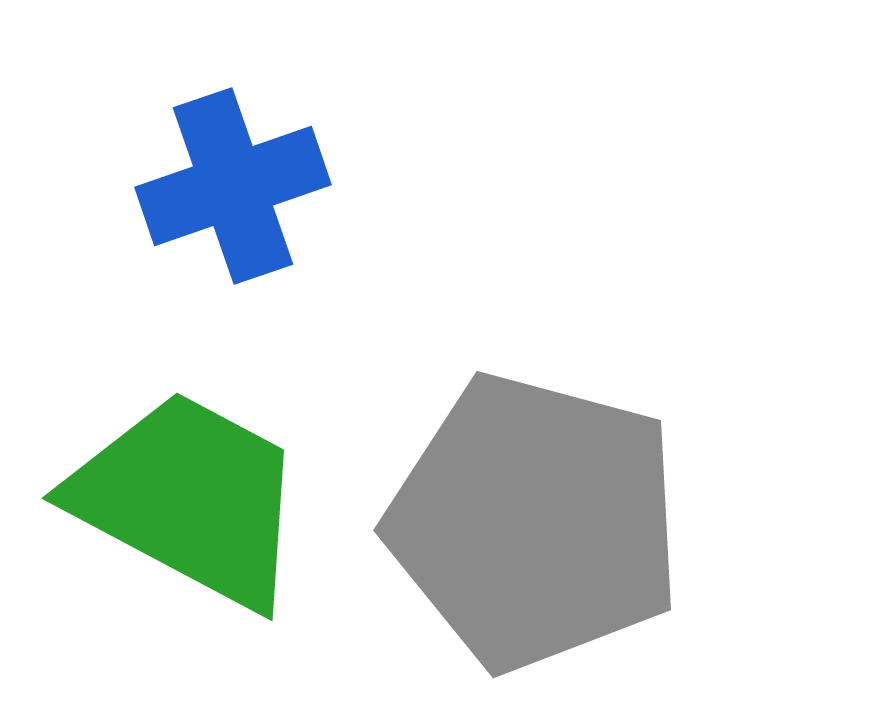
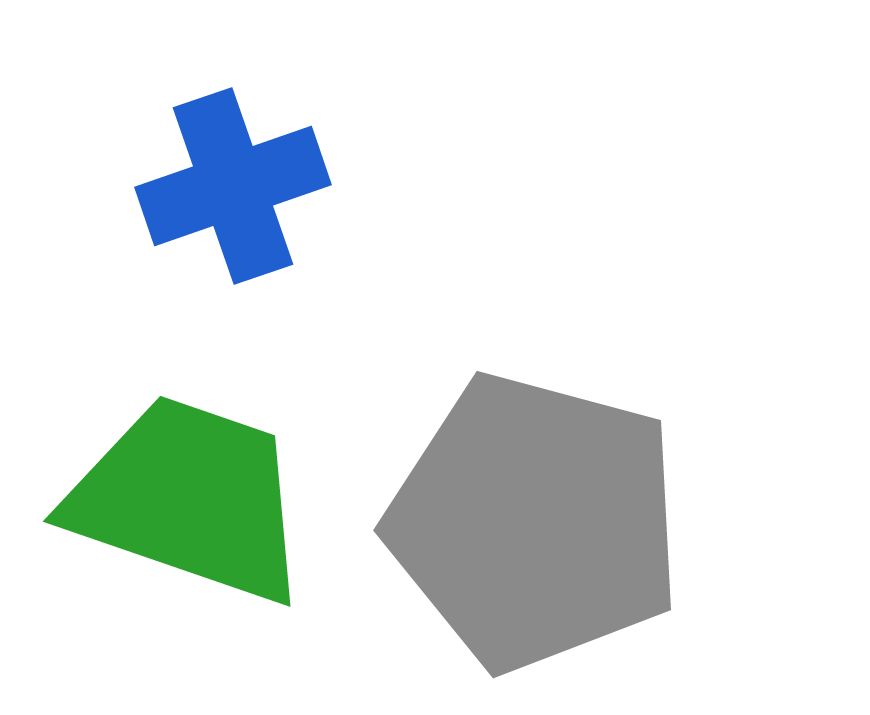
green trapezoid: rotated 9 degrees counterclockwise
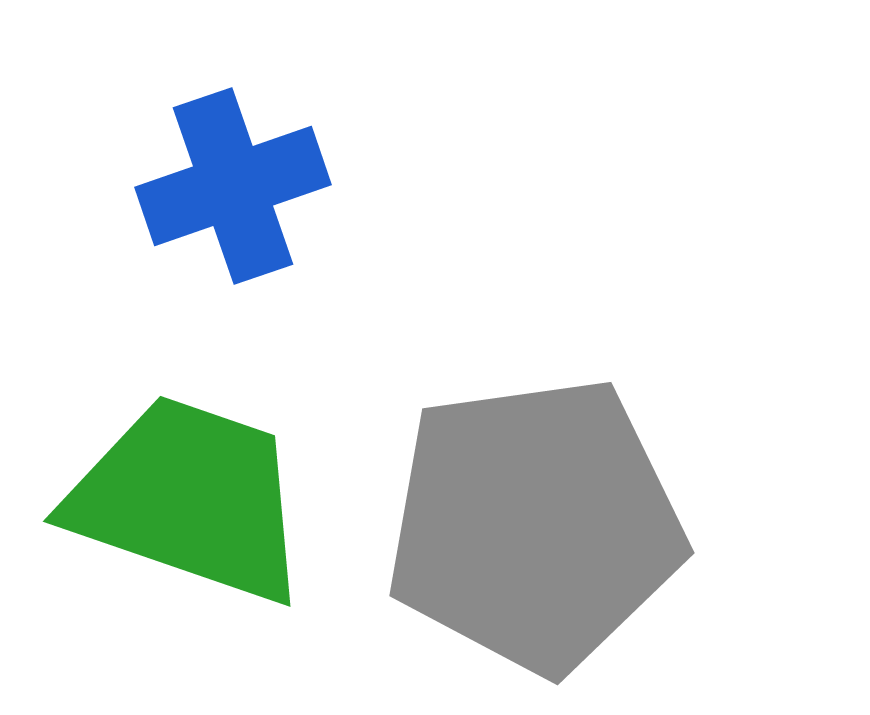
gray pentagon: moved 3 px down; rotated 23 degrees counterclockwise
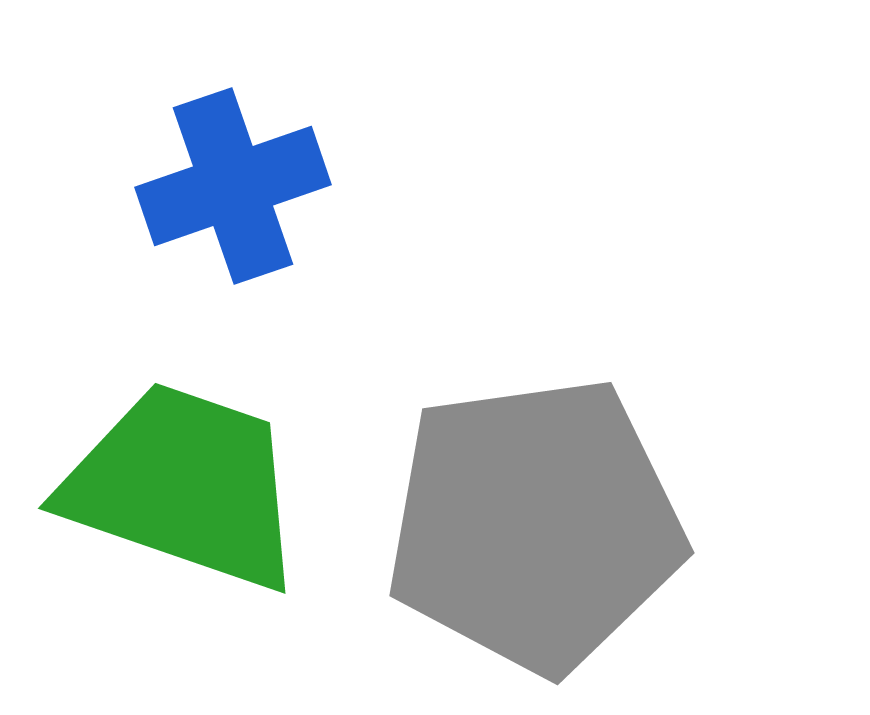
green trapezoid: moved 5 px left, 13 px up
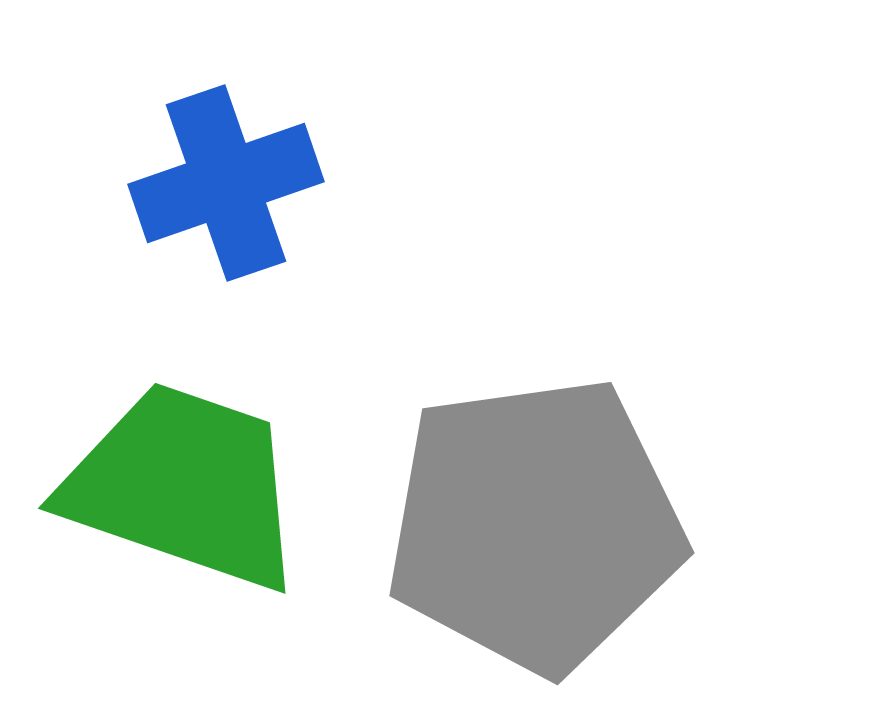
blue cross: moved 7 px left, 3 px up
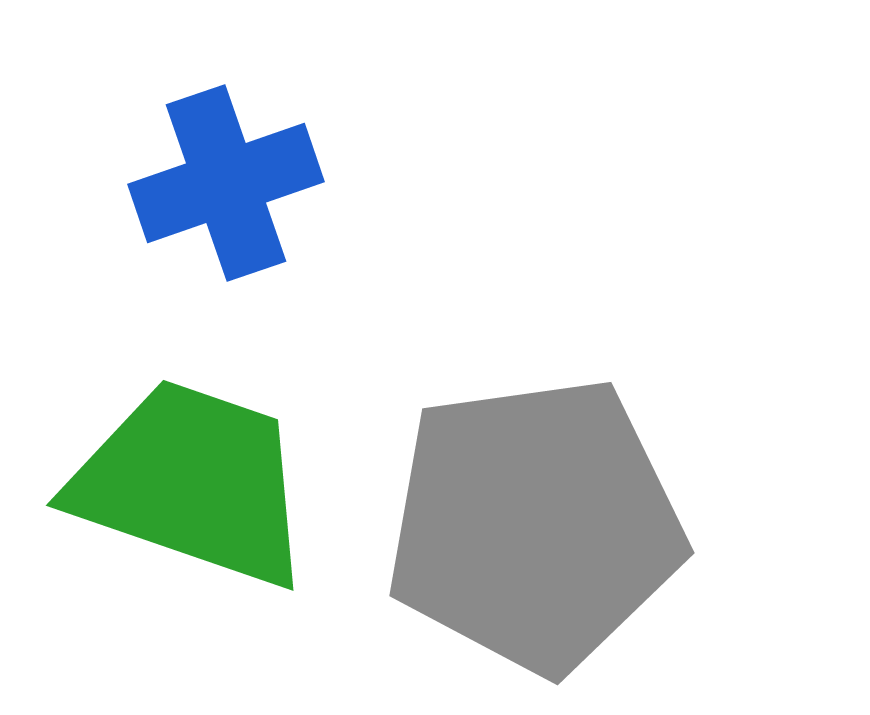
green trapezoid: moved 8 px right, 3 px up
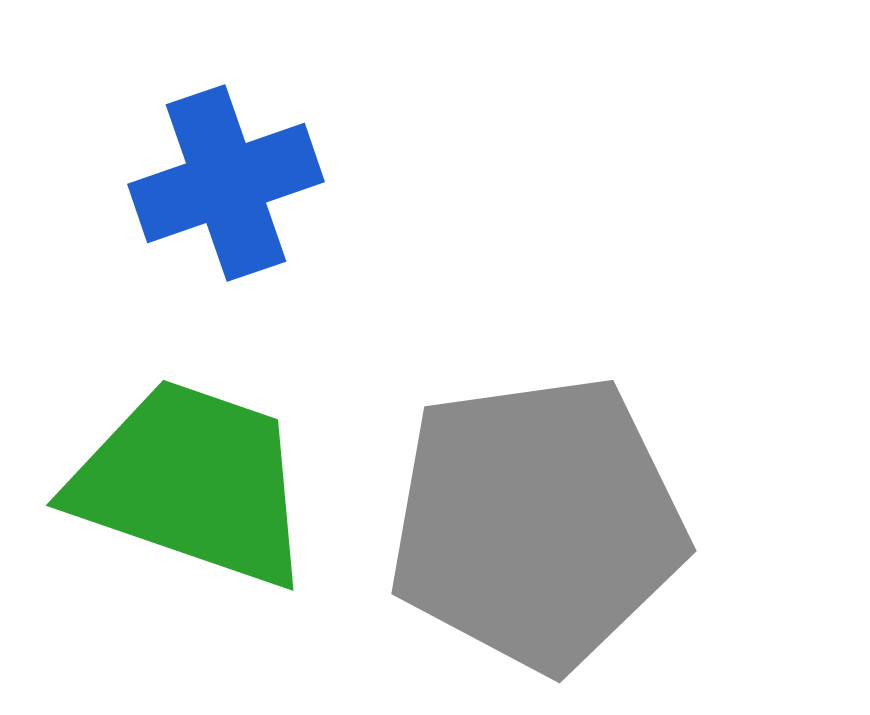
gray pentagon: moved 2 px right, 2 px up
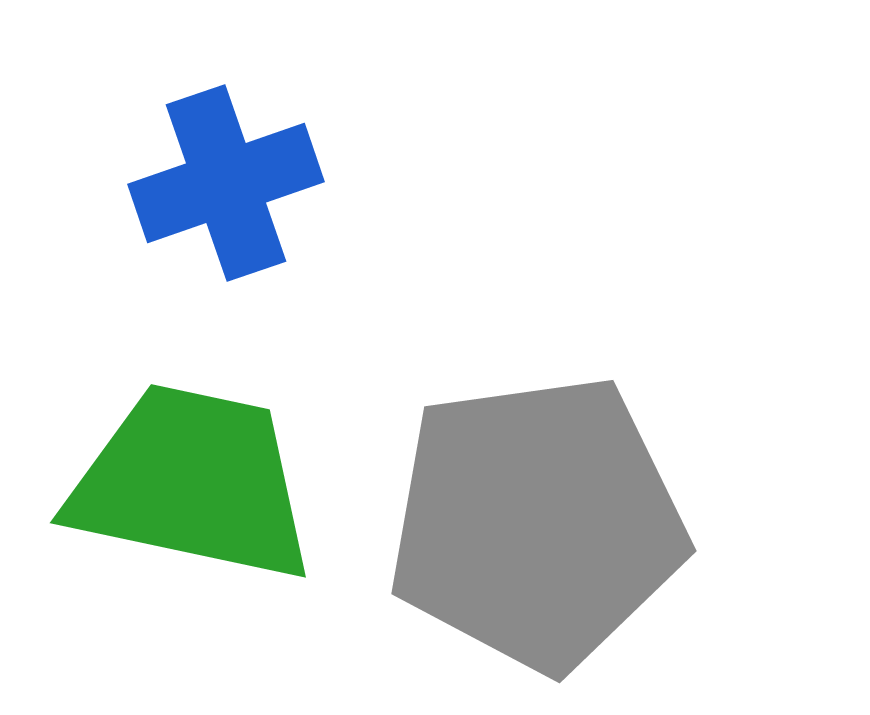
green trapezoid: rotated 7 degrees counterclockwise
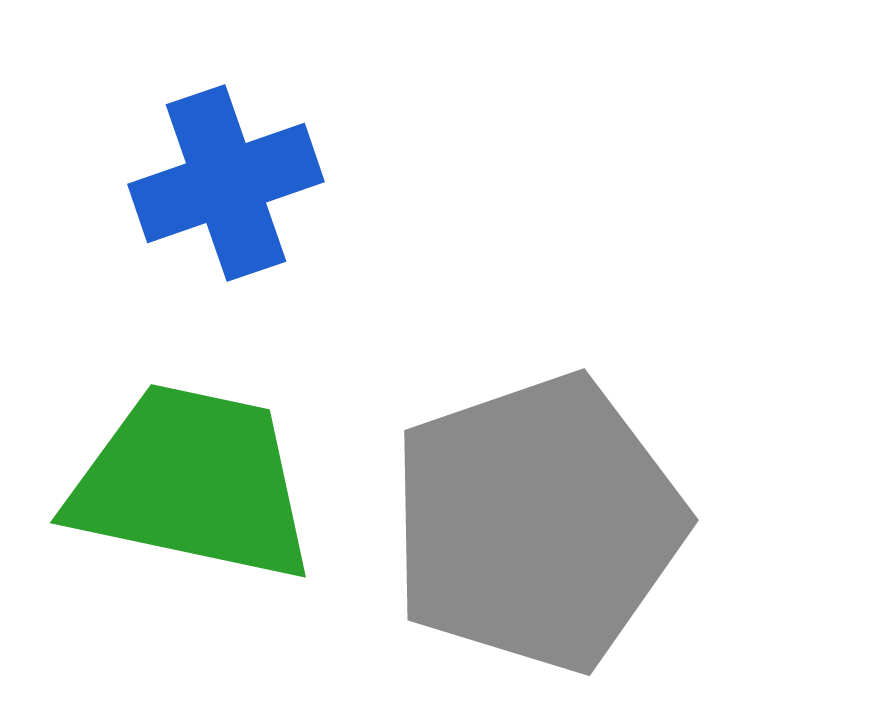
gray pentagon: rotated 11 degrees counterclockwise
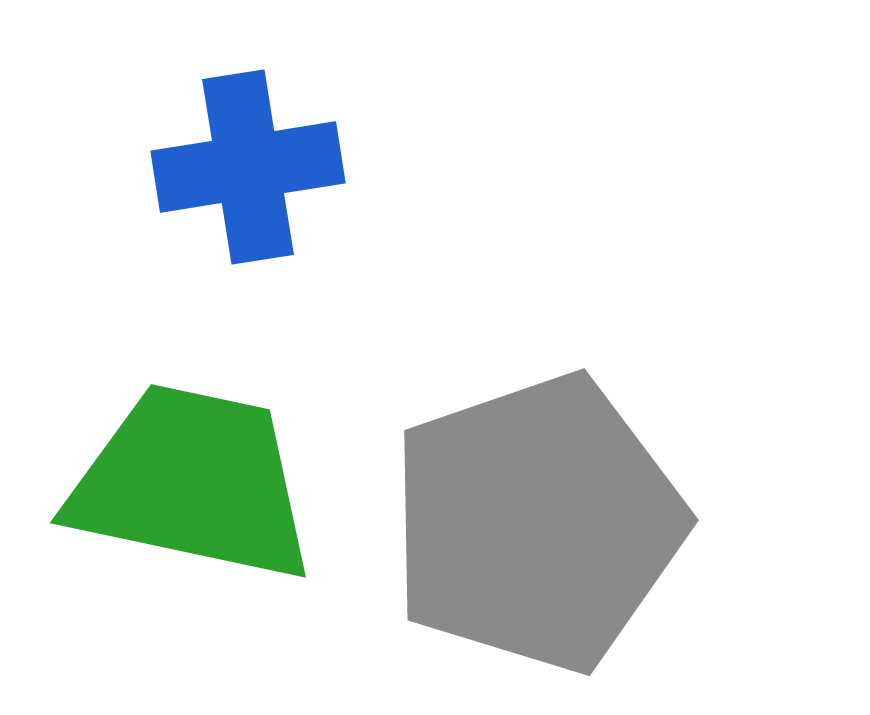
blue cross: moved 22 px right, 16 px up; rotated 10 degrees clockwise
